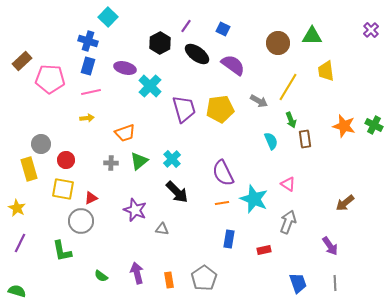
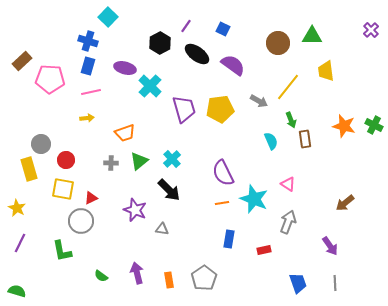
yellow line at (288, 87): rotated 8 degrees clockwise
black arrow at (177, 192): moved 8 px left, 2 px up
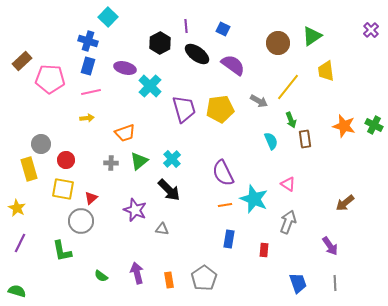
purple line at (186, 26): rotated 40 degrees counterclockwise
green triangle at (312, 36): rotated 35 degrees counterclockwise
red triangle at (91, 198): rotated 16 degrees counterclockwise
orange line at (222, 203): moved 3 px right, 2 px down
red rectangle at (264, 250): rotated 72 degrees counterclockwise
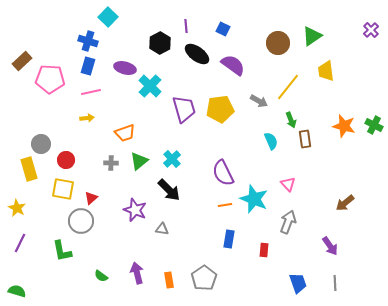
pink triangle at (288, 184): rotated 14 degrees clockwise
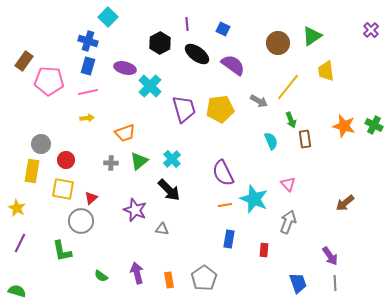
purple line at (186, 26): moved 1 px right, 2 px up
brown rectangle at (22, 61): moved 2 px right; rotated 12 degrees counterclockwise
pink pentagon at (50, 79): moved 1 px left, 2 px down
pink line at (91, 92): moved 3 px left
yellow rectangle at (29, 169): moved 3 px right, 2 px down; rotated 25 degrees clockwise
purple arrow at (330, 246): moved 10 px down
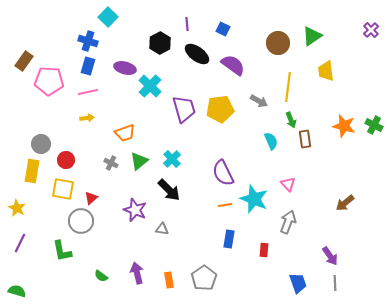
yellow line at (288, 87): rotated 32 degrees counterclockwise
gray cross at (111, 163): rotated 24 degrees clockwise
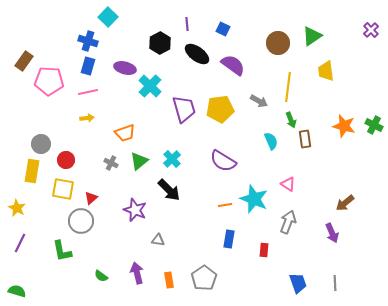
purple semicircle at (223, 173): moved 12 px up; rotated 32 degrees counterclockwise
pink triangle at (288, 184): rotated 14 degrees counterclockwise
gray triangle at (162, 229): moved 4 px left, 11 px down
purple arrow at (330, 256): moved 2 px right, 23 px up; rotated 12 degrees clockwise
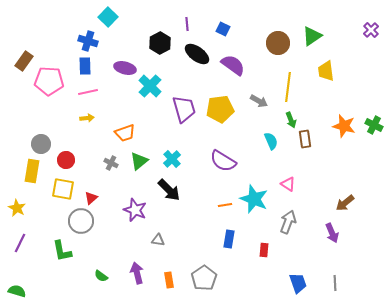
blue rectangle at (88, 66): moved 3 px left; rotated 18 degrees counterclockwise
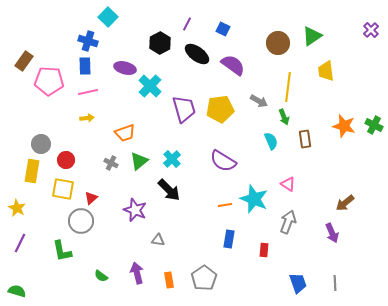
purple line at (187, 24): rotated 32 degrees clockwise
green arrow at (291, 120): moved 7 px left, 3 px up
